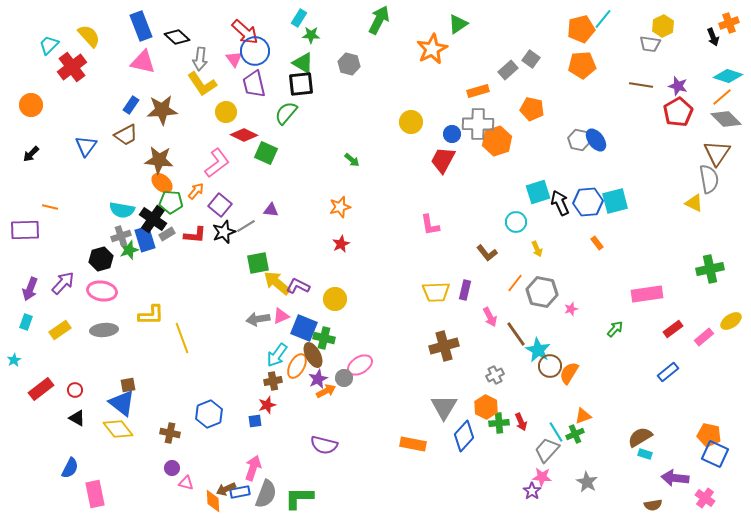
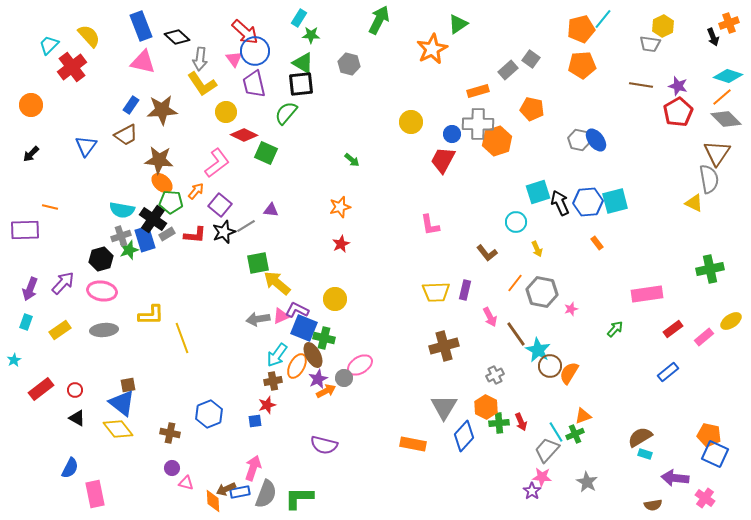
purple L-shape at (298, 286): moved 1 px left, 24 px down
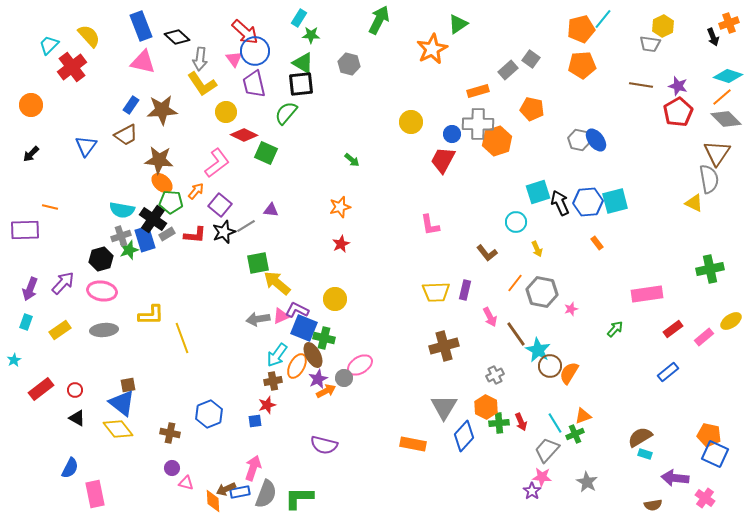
cyan line at (556, 432): moved 1 px left, 9 px up
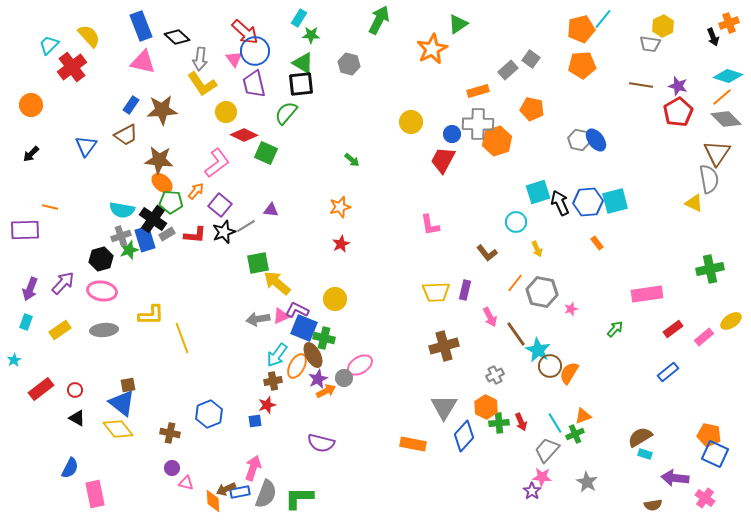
purple semicircle at (324, 445): moved 3 px left, 2 px up
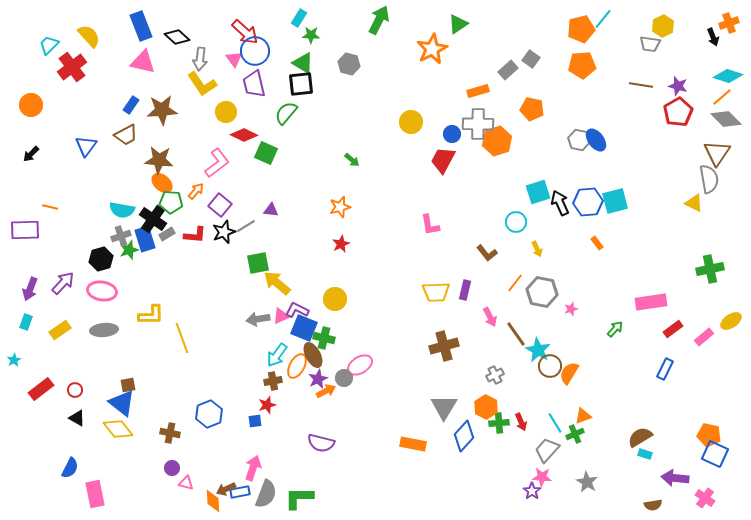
pink rectangle at (647, 294): moved 4 px right, 8 px down
blue rectangle at (668, 372): moved 3 px left, 3 px up; rotated 25 degrees counterclockwise
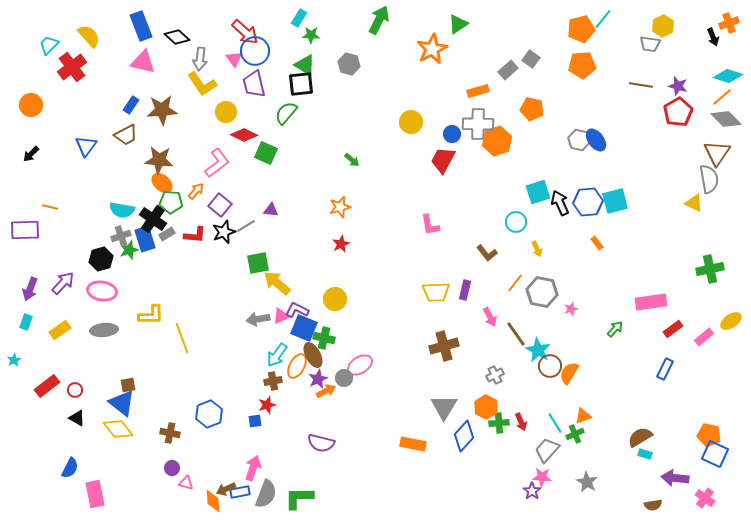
green triangle at (303, 63): moved 2 px right, 2 px down
red rectangle at (41, 389): moved 6 px right, 3 px up
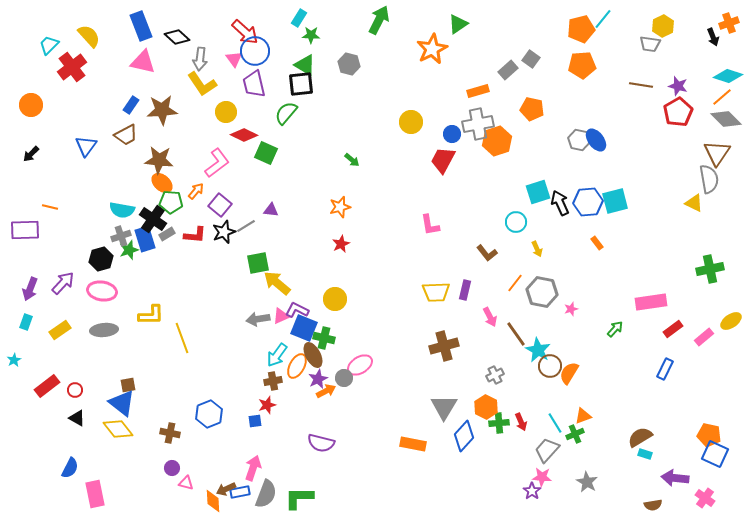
gray cross at (478, 124): rotated 12 degrees counterclockwise
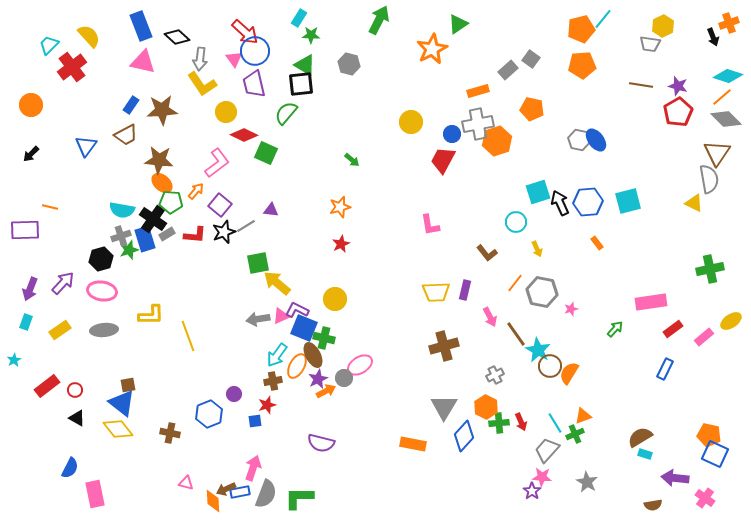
cyan square at (615, 201): moved 13 px right
yellow line at (182, 338): moved 6 px right, 2 px up
purple circle at (172, 468): moved 62 px right, 74 px up
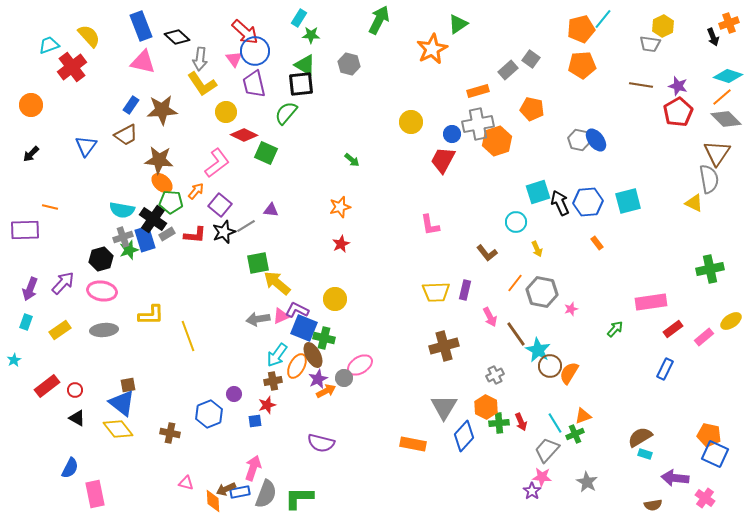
cyan trapezoid at (49, 45): rotated 25 degrees clockwise
gray cross at (121, 236): moved 2 px right, 1 px down
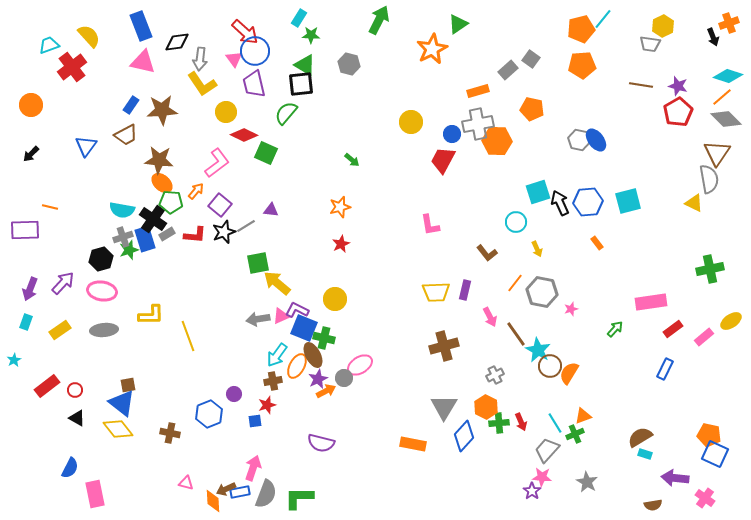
black diamond at (177, 37): moved 5 px down; rotated 50 degrees counterclockwise
orange hexagon at (497, 141): rotated 20 degrees clockwise
